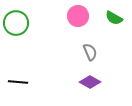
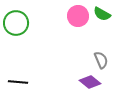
green semicircle: moved 12 px left, 4 px up
gray semicircle: moved 11 px right, 8 px down
purple diamond: rotated 10 degrees clockwise
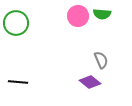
green semicircle: rotated 24 degrees counterclockwise
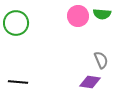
purple diamond: rotated 30 degrees counterclockwise
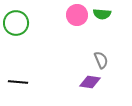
pink circle: moved 1 px left, 1 px up
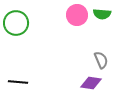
purple diamond: moved 1 px right, 1 px down
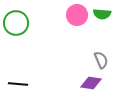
black line: moved 2 px down
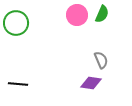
green semicircle: rotated 72 degrees counterclockwise
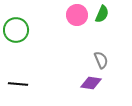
green circle: moved 7 px down
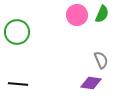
green circle: moved 1 px right, 2 px down
